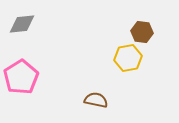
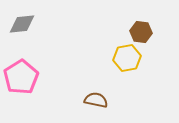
brown hexagon: moved 1 px left
yellow hexagon: moved 1 px left
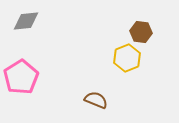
gray diamond: moved 4 px right, 3 px up
yellow hexagon: rotated 12 degrees counterclockwise
brown semicircle: rotated 10 degrees clockwise
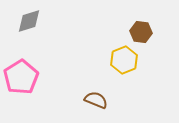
gray diamond: moved 3 px right; rotated 12 degrees counterclockwise
yellow hexagon: moved 3 px left, 2 px down
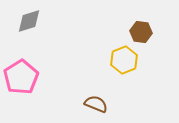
brown semicircle: moved 4 px down
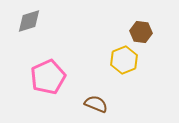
pink pentagon: moved 27 px right; rotated 8 degrees clockwise
